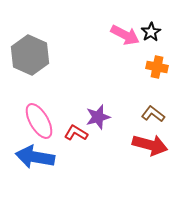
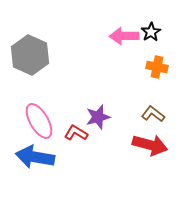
pink arrow: moved 1 px left, 1 px down; rotated 152 degrees clockwise
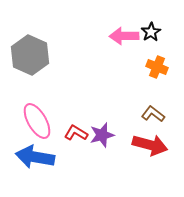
orange cross: rotated 10 degrees clockwise
purple star: moved 4 px right, 18 px down
pink ellipse: moved 2 px left
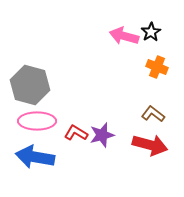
pink arrow: rotated 16 degrees clockwise
gray hexagon: moved 30 px down; rotated 9 degrees counterclockwise
pink ellipse: rotated 60 degrees counterclockwise
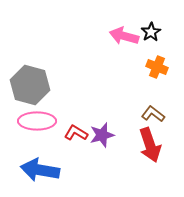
red arrow: rotated 56 degrees clockwise
blue arrow: moved 5 px right, 13 px down
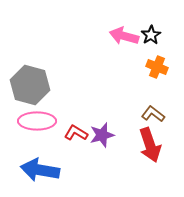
black star: moved 3 px down
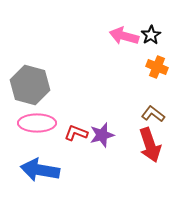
pink ellipse: moved 2 px down
red L-shape: rotated 10 degrees counterclockwise
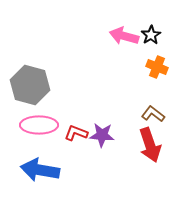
pink ellipse: moved 2 px right, 2 px down
purple star: rotated 20 degrees clockwise
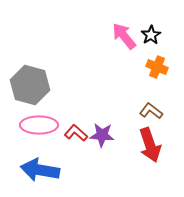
pink arrow: rotated 36 degrees clockwise
brown L-shape: moved 2 px left, 3 px up
red L-shape: rotated 20 degrees clockwise
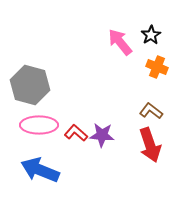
pink arrow: moved 4 px left, 6 px down
blue arrow: rotated 12 degrees clockwise
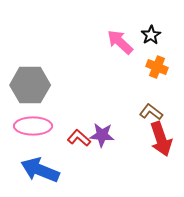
pink arrow: rotated 8 degrees counterclockwise
gray hexagon: rotated 15 degrees counterclockwise
brown L-shape: moved 1 px down
pink ellipse: moved 6 px left, 1 px down
red L-shape: moved 3 px right, 5 px down
red arrow: moved 11 px right, 6 px up
